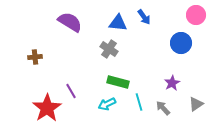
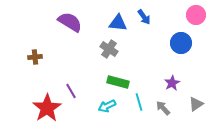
cyan arrow: moved 2 px down
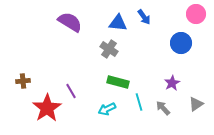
pink circle: moved 1 px up
brown cross: moved 12 px left, 24 px down
cyan arrow: moved 3 px down
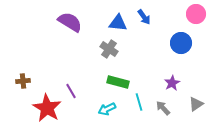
red star: rotated 8 degrees counterclockwise
